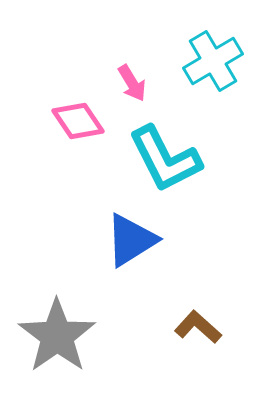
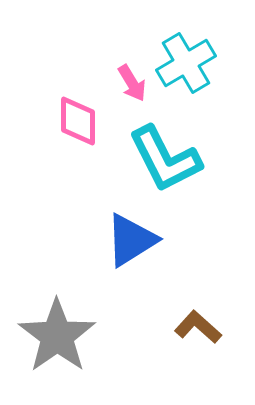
cyan cross: moved 27 px left, 2 px down
pink diamond: rotated 34 degrees clockwise
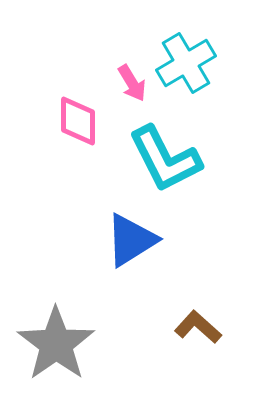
gray star: moved 1 px left, 8 px down
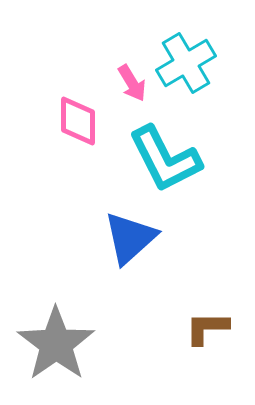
blue triangle: moved 1 px left, 2 px up; rotated 10 degrees counterclockwise
brown L-shape: moved 9 px right, 1 px down; rotated 42 degrees counterclockwise
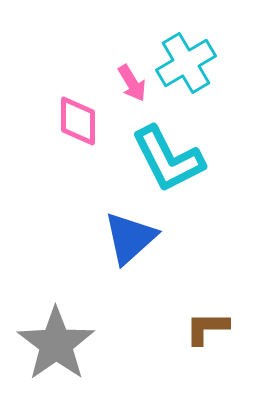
cyan L-shape: moved 3 px right
